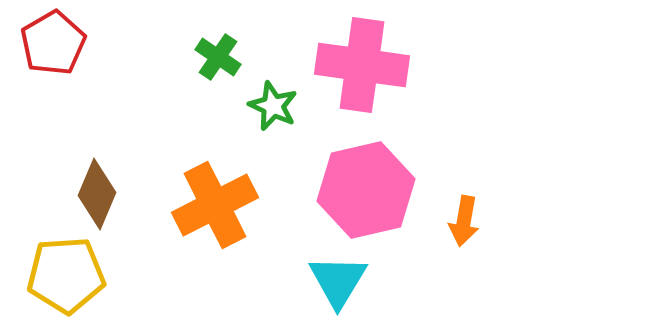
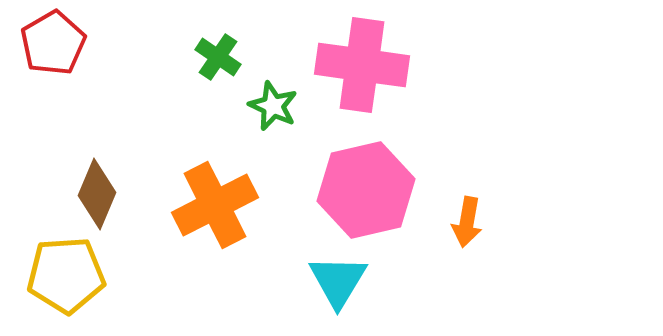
orange arrow: moved 3 px right, 1 px down
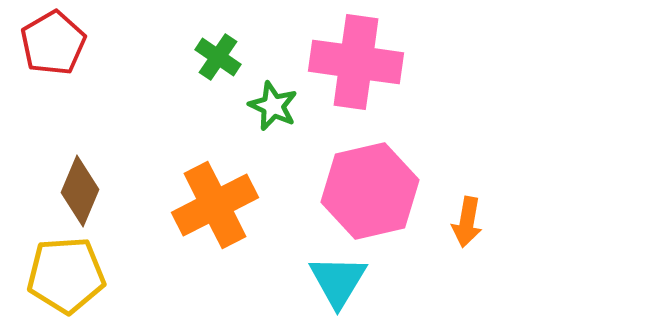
pink cross: moved 6 px left, 3 px up
pink hexagon: moved 4 px right, 1 px down
brown diamond: moved 17 px left, 3 px up
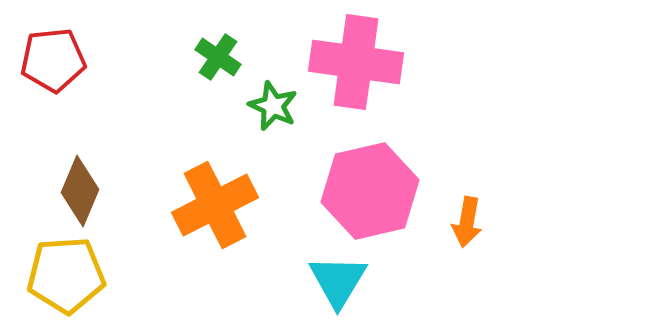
red pentagon: moved 17 px down; rotated 24 degrees clockwise
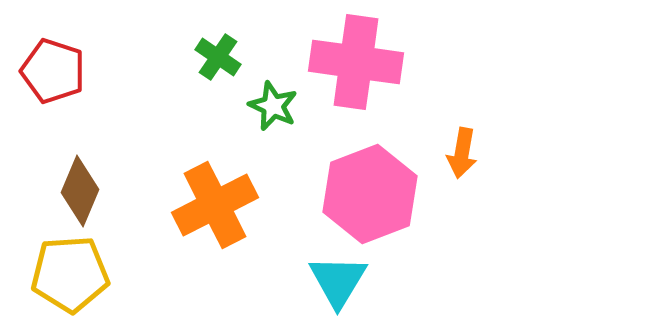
red pentagon: moved 11 px down; rotated 24 degrees clockwise
pink hexagon: moved 3 px down; rotated 8 degrees counterclockwise
orange arrow: moved 5 px left, 69 px up
yellow pentagon: moved 4 px right, 1 px up
